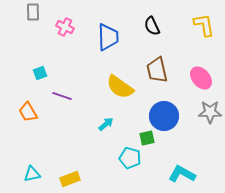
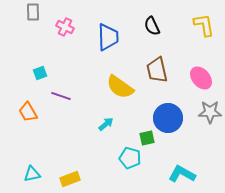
purple line: moved 1 px left
blue circle: moved 4 px right, 2 px down
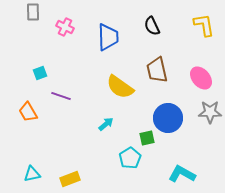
cyan pentagon: rotated 25 degrees clockwise
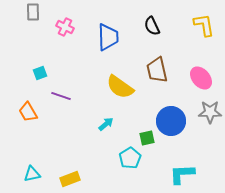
blue circle: moved 3 px right, 3 px down
cyan L-shape: rotated 32 degrees counterclockwise
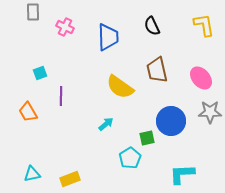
purple line: rotated 72 degrees clockwise
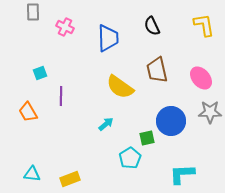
blue trapezoid: moved 1 px down
cyan triangle: rotated 18 degrees clockwise
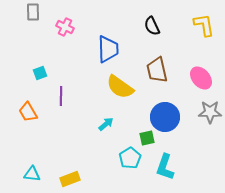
blue trapezoid: moved 11 px down
blue circle: moved 6 px left, 4 px up
cyan L-shape: moved 17 px left, 7 px up; rotated 68 degrees counterclockwise
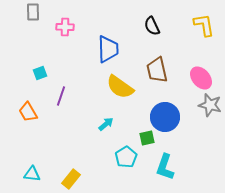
pink cross: rotated 24 degrees counterclockwise
purple line: rotated 18 degrees clockwise
gray star: moved 7 px up; rotated 15 degrees clockwise
cyan pentagon: moved 4 px left, 1 px up
yellow rectangle: moved 1 px right; rotated 30 degrees counterclockwise
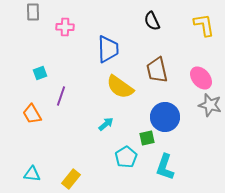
black semicircle: moved 5 px up
orange trapezoid: moved 4 px right, 2 px down
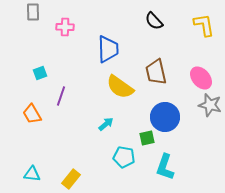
black semicircle: moved 2 px right; rotated 18 degrees counterclockwise
brown trapezoid: moved 1 px left, 2 px down
cyan pentagon: moved 2 px left; rotated 30 degrees counterclockwise
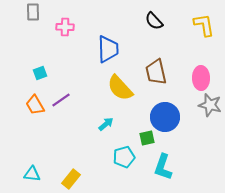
pink ellipse: rotated 40 degrees clockwise
yellow semicircle: moved 1 px down; rotated 12 degrees clockwise
purple line: moved 4 px down; rotated 36 degrees clockwise
orange trapezoid: moved 3 px right, 9 px up
cyan pentagon: rotated 25 degrees counterclockwise
cyan L-shape: moved 2 px left
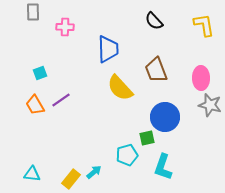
brown trapezoid: moved 2 px up; rotated 8 degrees counterclockwise
cyan arrow: moved 12 px left, 48 px down
cyan pentagon: moved 3 px right, 2 px up
